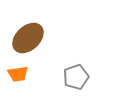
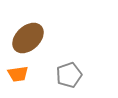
gray pentagon: moved 7 px left, 2 px up
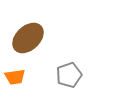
orange trapezoid: moved 3 px left, 3 px down
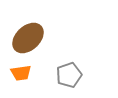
orange trapezoid: moved 6 px right, 4 px up
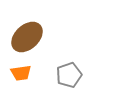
brown ellipse: moved 1 px left, 1 px up
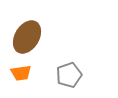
brown ellipse: rotated 16 degrees counterclockwise
